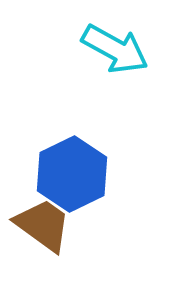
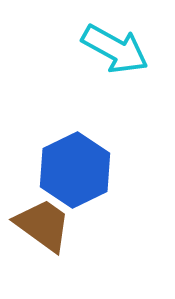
blue hexagon: moved 3 px right, 4 px up
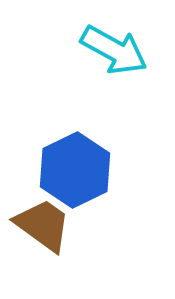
cyan arrow: moved 1 px left, 1 px down
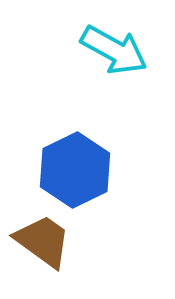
brown trapezoid: moved 16 px down
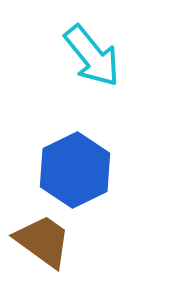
cyan arrow: moved 22 px left, 6 px down; rotated 22 degrees clockwise
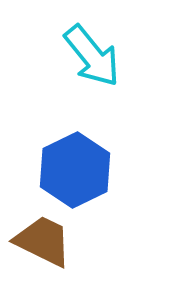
brown trapezoid: rotated 10 degrees counterclockwise
